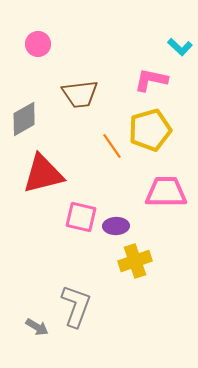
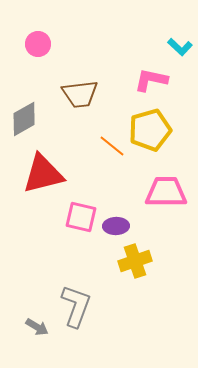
orange line: rotated 16 degrees counterclockwise
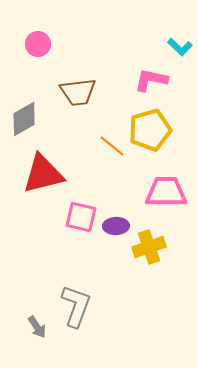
brown trapezoid: moved 2 px left, 2 px up
yellow cross: moved 14 px right, 14 px up
gray arrow: rotated 25 degrees clockwise
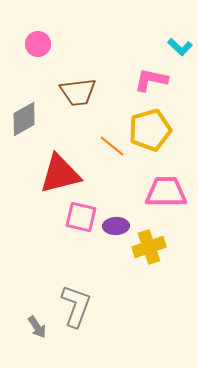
red triangle: moved 17 px right
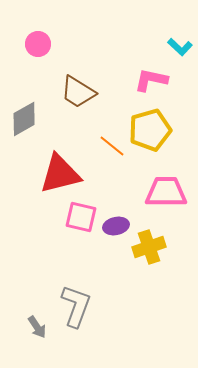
brown trapezoid: rotated 39 degrees clockwise
purple ellipse: rotated 10 degrees counterclockwise
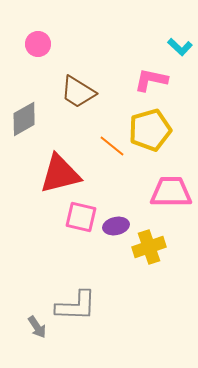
pink trapezoid: moved 5 px right
gray L-shape: rotated 72 degrees clockwise
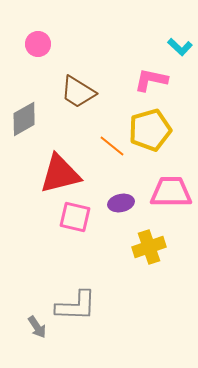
pink square: moved 6 px left
purple ellipse: moved 5 px right, 23 px up
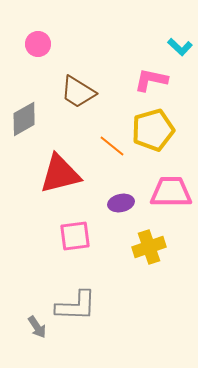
yellow pentagon: moved 3 px right
pink square: moved 19 px down; rotated 20 degrees counterclockwise
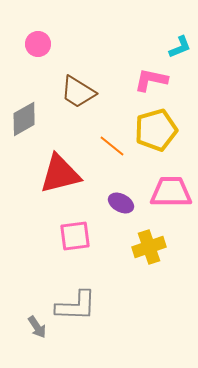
cyan L-shape: rotated 65 degrees counterclockwise
yellow pentagon: moved 3 px right
purple ellipse: rotated 40 degrees clockwise
